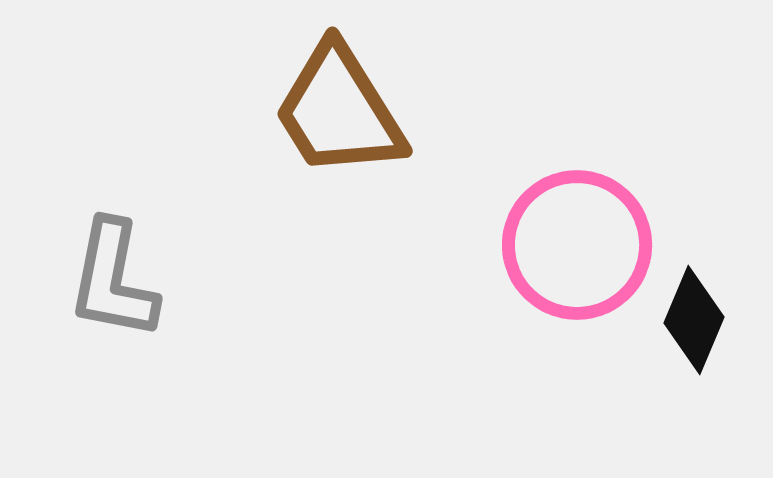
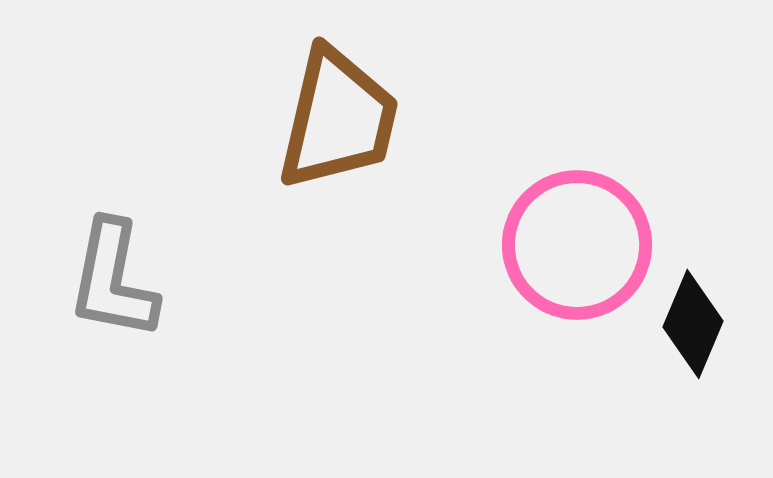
brown trapezoid: moved 1 px left, 8 px down; rotated 135 degrees counterclockwise
black diamond: moved 1 px left, 4 px down
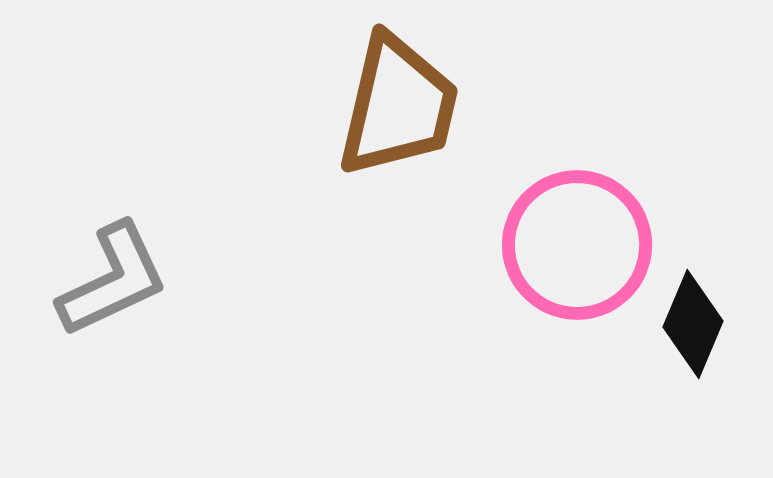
brown trapezoid: moved 60 px right, 13 px up
gray L-shape: rotated 126 degrees counterclockwise
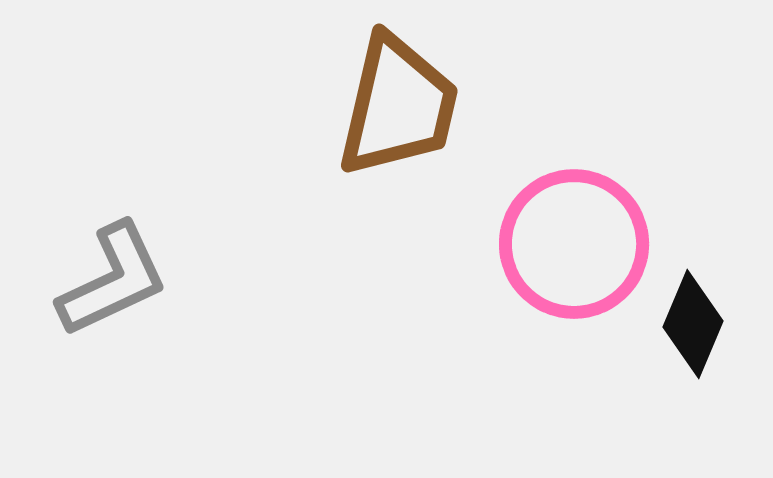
pink circle: moved 3 px left, 1 px up
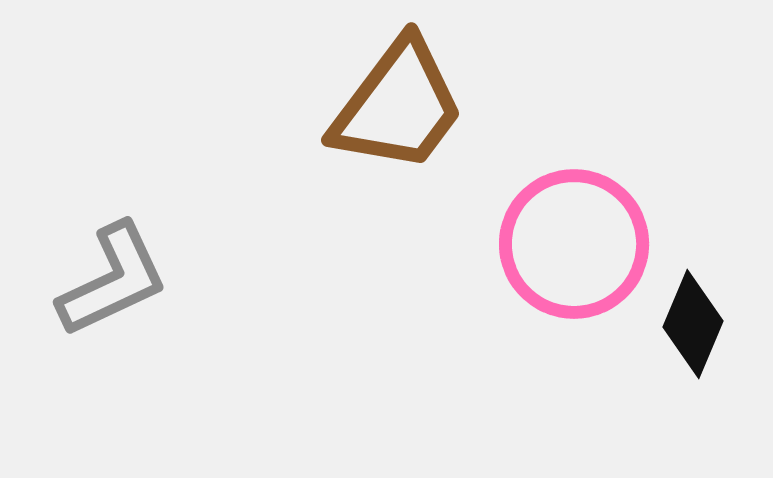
brown trapezoid: rotated 24 degrees clockwise
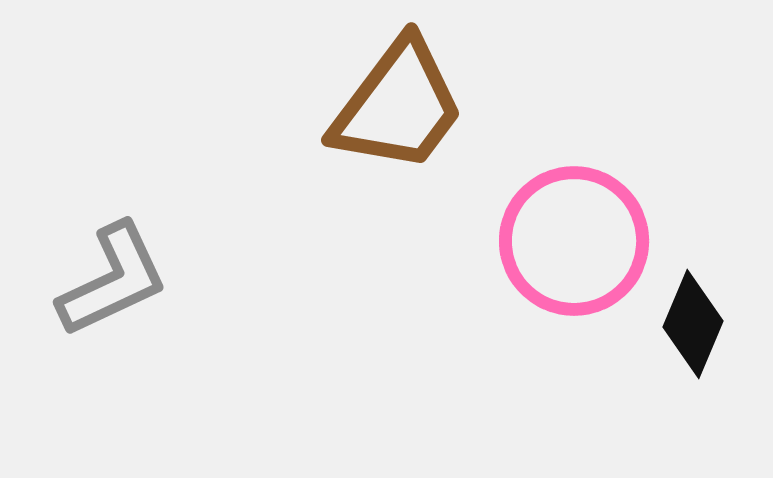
pink circle: moved 3 px up
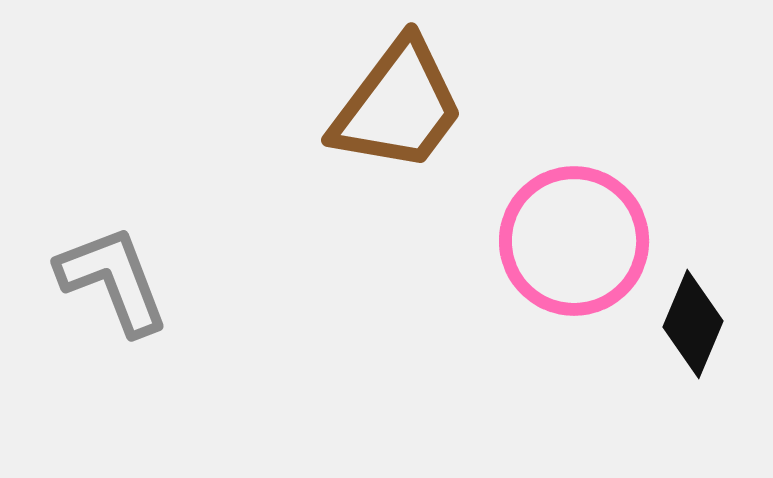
gray L-shape: rotated 86 degrees counterclockwise
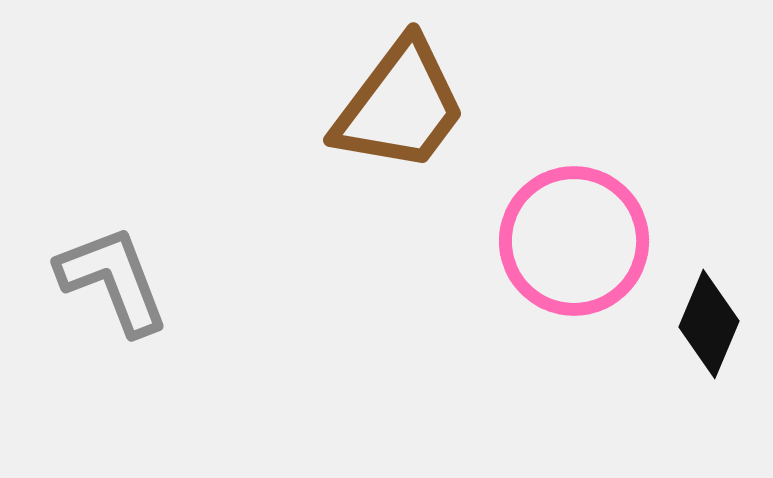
brown trapezoid: moved 2 px right
black diamond: moved 16 px right
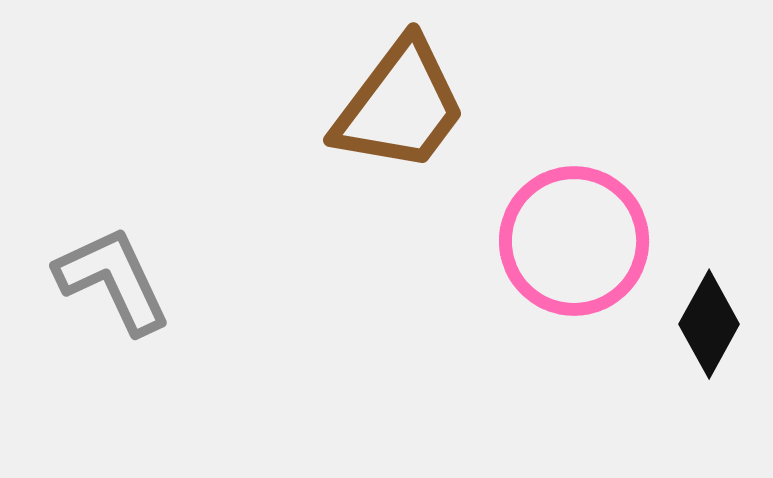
gray L-shape: rotated 4 degrees counterclockwise
black diamond: rotated 6 degrees clockwise
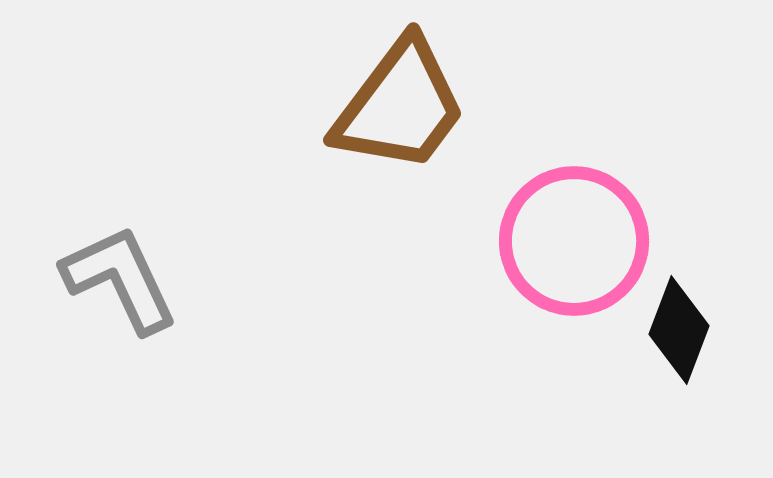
gray L-shape: moved 7 px right, 1 px up
black diamond: moved 30 px left, 6 px down; rotated 8 degrees counterclockwise
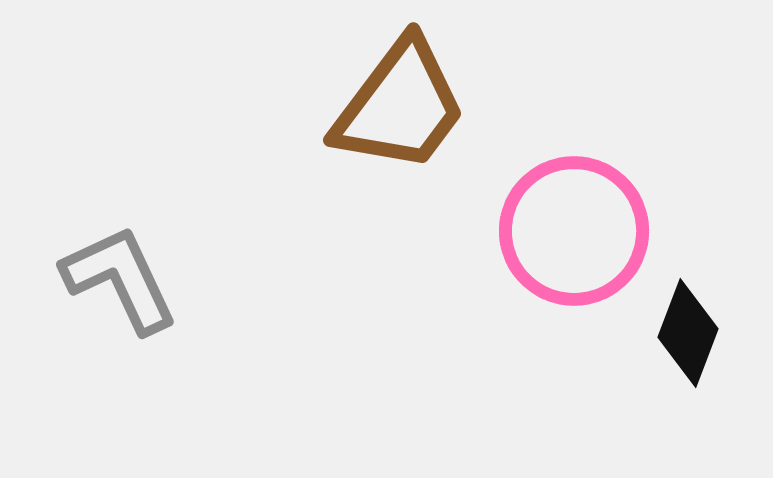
pink circle: moved 10 px up
black diamond: moved 9 px right, 3 px down
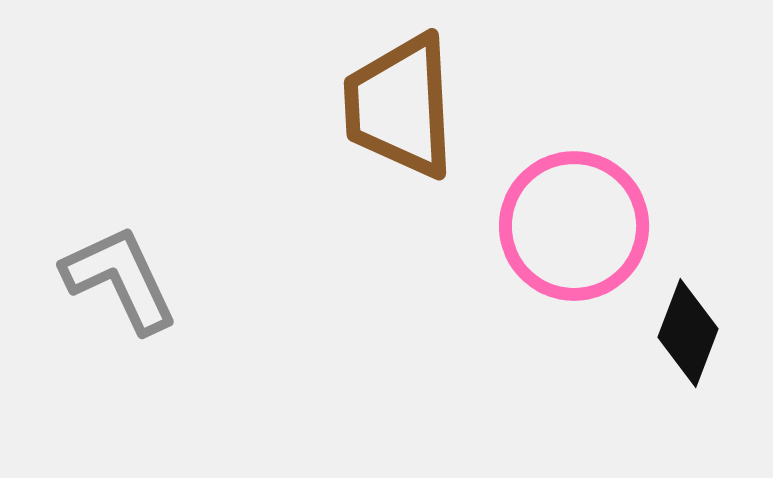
brown trapezoid: rotated 140 degrees clockwise
pink circle: moved 5 px up
